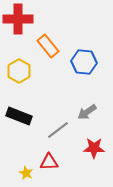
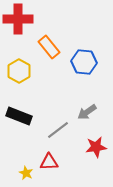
orange rectangle: moved 1 px right, 1 px down
red star: moved 2 px right, 1 px up; rotated 10 degrees counterclockwise
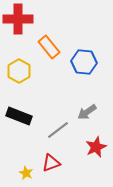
red star: rotated 15 degrees counterclockwise
red triangle: moved 2 px right, 1 px down; rotated 18 degrees counterclockwise
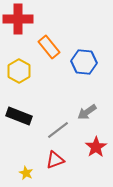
red star: rotated 10 degrees counterclockwise
red triangle: moved 4 px right, 3 px up
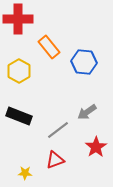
yellow star: moved 1 px left; rotated 24 degrees counterclockwise
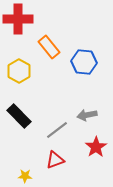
gray arrow: moved 3 px down; rotated 24 degrees clockwise
black rectangle: rotated 25 degrees clockwise
gray line: moved 1 px left
yellow star: moved 3 px down
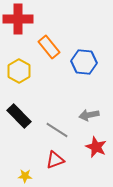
gray arrow: moved 2 px right
gray line: rotated 70 degrees clockwise
red star: rotated 15 degrees counterclockwise
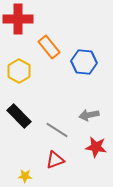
red star: rotated 15 degrees counterclockwise
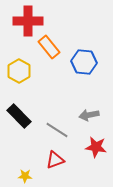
red cross: moved 10 px right, 2 px down
